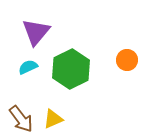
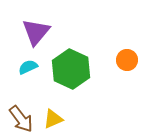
green hexagon: rotated 9 degrees counterclockwise
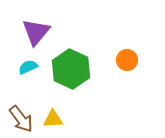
yellow triangle: rotated 20 degrees clockwise
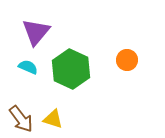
cyan semicircle: rotated 48 degrees clockwise
yellow triangle: rotated 20 degrees clockwise
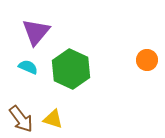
orange circle: moved 20 px right
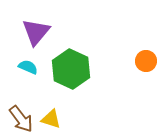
orange circle: moved 1 px left, 1 px down
yellow triangle: moved 2 px left
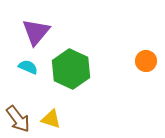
brown arrow: moved 3 px left
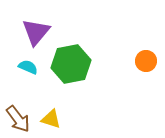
green hexagon: moved 5 px up; rotated 24 degrees clockwise
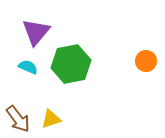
yellow triangle: rotated 35 degrees counterclockwise
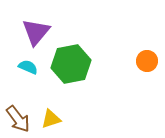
orange circle: moved 1 px right
